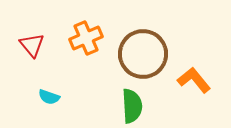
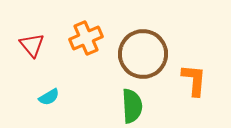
orange L-shape: rotated 44 degrees clockwise
cyan semicircle: rotated 50 degrees counterclockwise
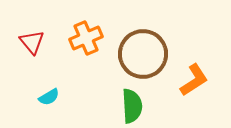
red triangle: moved 3 px up
orange L-shape: rotated 52 degrees clockwise
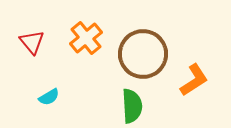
orange cross: rotated 16 degrees counterclockwise
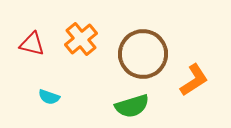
orange cross: moved 5 px left, 1 px down
red triangle: moved 2 px down; rotated 36 degrees counterclockwise
cyan semicircle: rotated 50 degrees clockwise
green semicircle: rotated 76 degrees clockwise
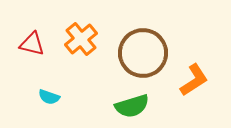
brown circle: moved 1 px up
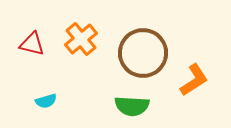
cyan semicircle: moved 3 px left, 4 px down; rotated 35 degrees counterclockwise
green semicircle: rotated 20 degrees clockwise
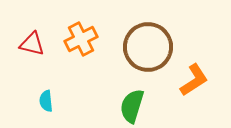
orange cross: rotated 12 degrees clockwise
brown circle: moved 5 px right, 6 px up
cyan semicircle: rotated 100 degrees clockwise
green semicircle: rotated 104 degrees clockwise
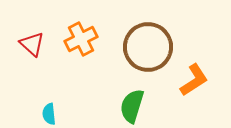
red triangle: rotated 28 degrees clockwise
cyan semicircle: moved 3 px right, 13 px down
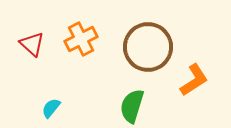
cyan semicircle: moved 2 px right, 6 px up; rotated 45 degrees clockwise
